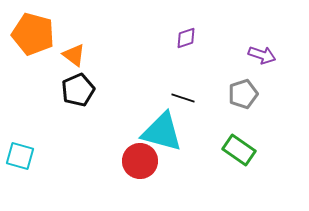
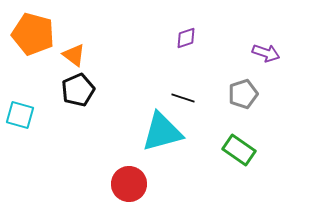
purple arrow: moved 4 px right, 2 px up
cyan triangle: rotated 30 degrees counterclockwise
cyan square: moved 41 px up
red circle: moved 11 px left, 23 px down
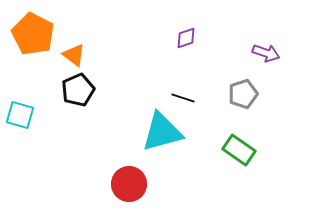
orange pentagon: rotated 12 degrees clockwise
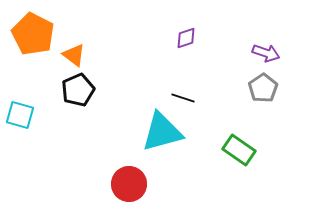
gray pentagon: moved 20 px right, 6 px up; rotated 16 degrees counterclockwise
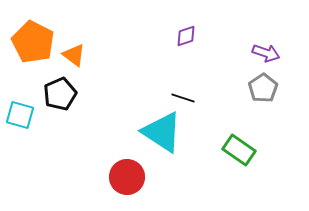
orange pentagon: moved 8 px down
purple diamond: moved 2 px up
black pentagon: moved 18 px left, 4 px down
cyan triangle: rotated 48 degrees clockwise
red circle: moved 2 px left, 7 px up
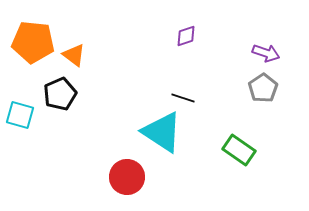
orange pentagon: rotated 21 degrees counterclockwise
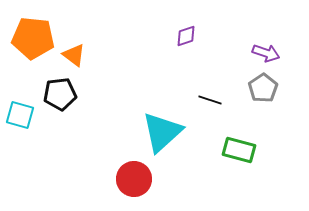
orange pentagon: moved 4 px up
black pentagon: rotated 16 degrees clockwise
black line: moved 27 px right, 2 px down
cyan triangle: rotated 45 degrees clockwise
green rectangle: rotated 20 degrees counterclockwise
red circle: moved 7 px right, 2 px down
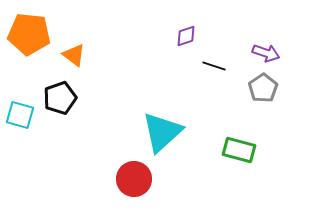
orange pentagon: moved 4 px left, 4 px up
black pentagon: moved 4 px down; rotated 12 degrees counterclockwise
black line: moved 4 px right, 34 px up
